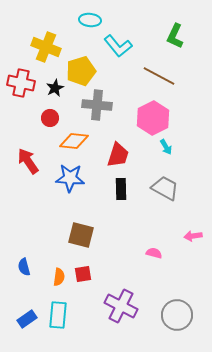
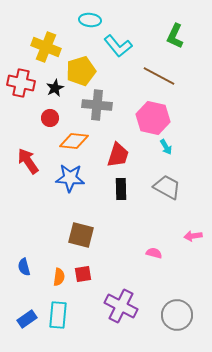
pink hexagon: rotated 20 degrees counterclockwise
gray trapezoid: moved 2 px right, 1 px up
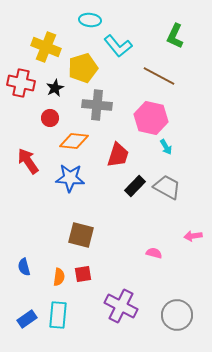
yellow pentagon: moved 2 px right, 3 px up
pink hexagon: moved 2 px left
black rectangle: moved 14 px right, 3 px up; rotated 45 degrees clockwise
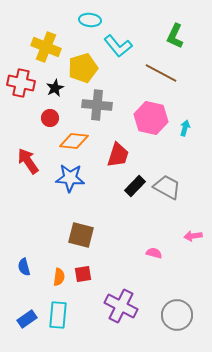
brown line: moved 2 px right, 3 px up
cyan arrow: moved 19 px right, 19 px up; rotated 133 degrees counterclockwise
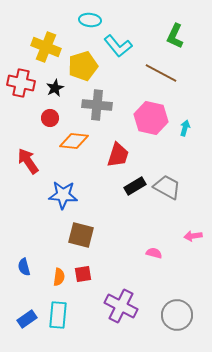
yellow pentagon: moved 2 px up
blue star: moved 7 px left, 17 px down
black rectangle: rotated 15 degrees clockwise
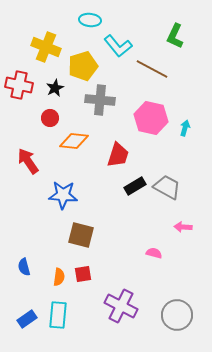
brown line: moved 9 px left, 4 px up
red cross: moved 2 px left, 2 px down
gray cross: moved 3 px right, 5 px up
pink arrow: moved 10 px left, 9 px up; rotated 12 degrees clockwise
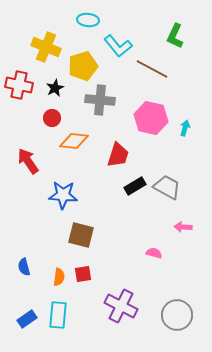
cyan ellipse: moved 2 px left
red circle: moved 2 px right
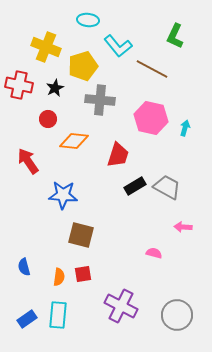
red circle: moved 4 px left, 1 px down
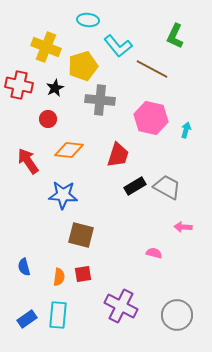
cyan arrow: moved 1 px right, 2 px down
orange diamond: moved 5 px left, 9 px down
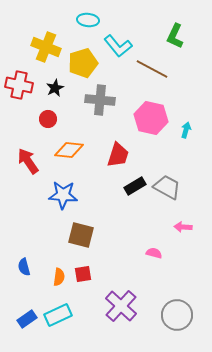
yellow pentagon: moved 3 px up
purple cross: rotated 16 degrees clockwise
cyan rectangle: rotated 60 degrees clockwise
